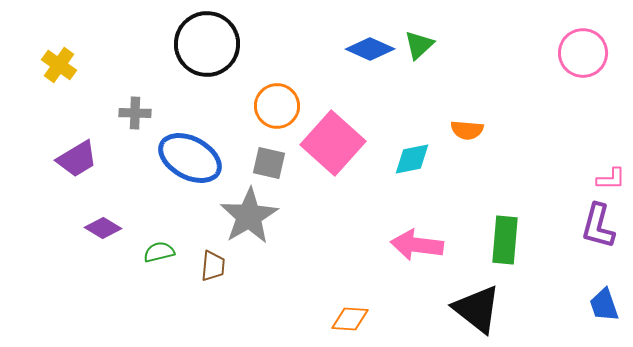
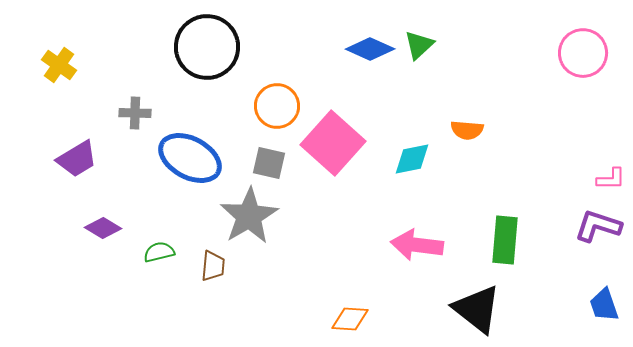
black circle: moved 3 px down
purple L-shape: rotated 93 degrees clockwise
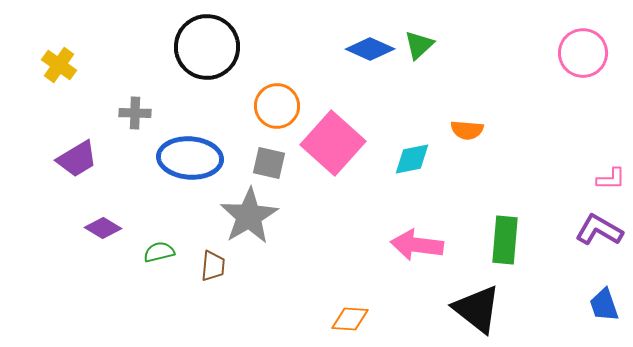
blue ellipse: rotated 24 degrees counterclockwise
purple L-shape: moved 1 px right, 4 px down; rotated 12 degrees clockwise
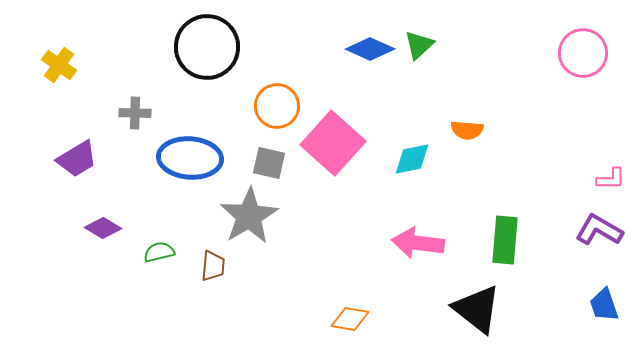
pink arrow: moved 1 px right, 2 px up
orange diamond: rotated 6 degrees clockwise
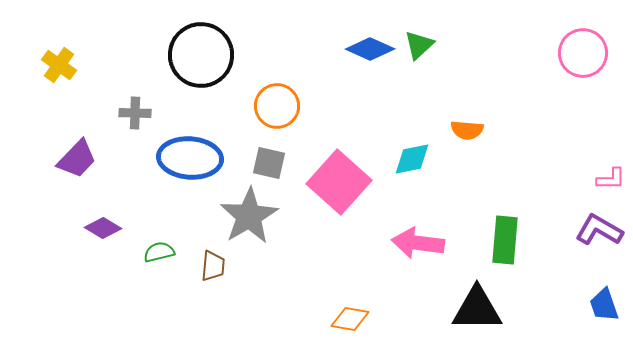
black circle: moved 6 px left, 8 px down
pink square: moved 6 px right, 39 px down
purple trapezoid: rotated 15 degrees counterclockwise
black triangle: rotated 38 degrees counterclockwise
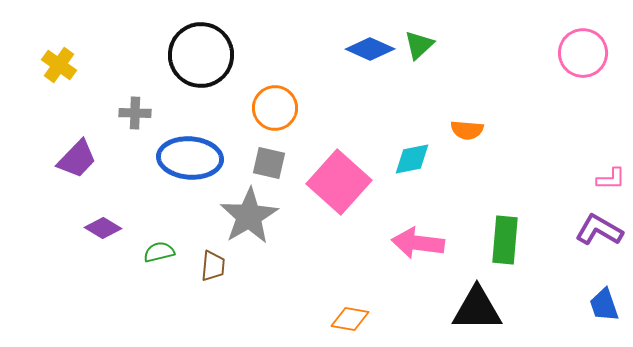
orange circle: moved 2 px left, 2 px down
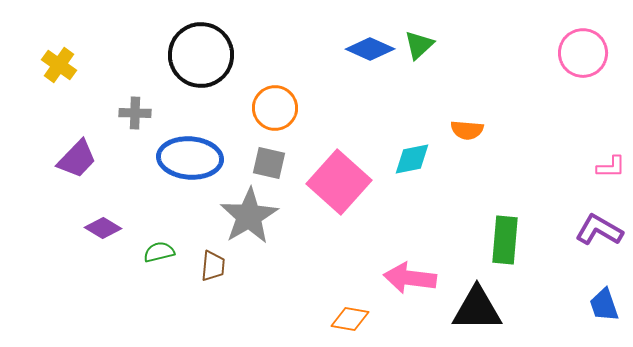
pink L-shape: moved 12 px up
pink arrow: moved 8 px left, 35 px down
